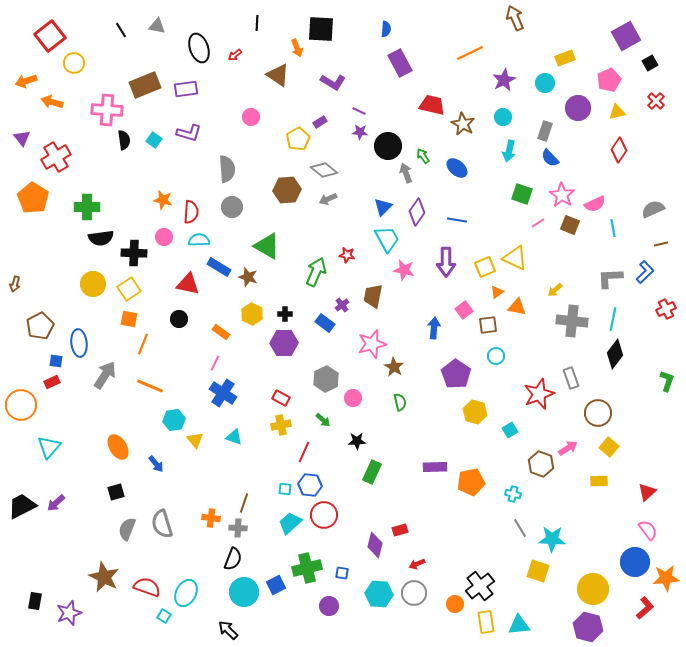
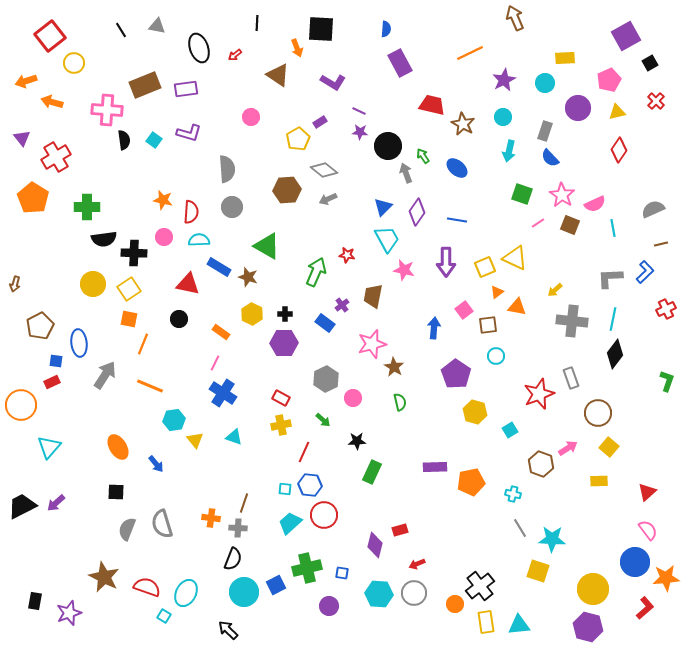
yellow rectangle at (565, 58): rotated 18 degrees clockwise
black semicircle at (101, 238): moved 3 px right, 1 px down
black square at (116, 492): rotated 18 degrees clockwise
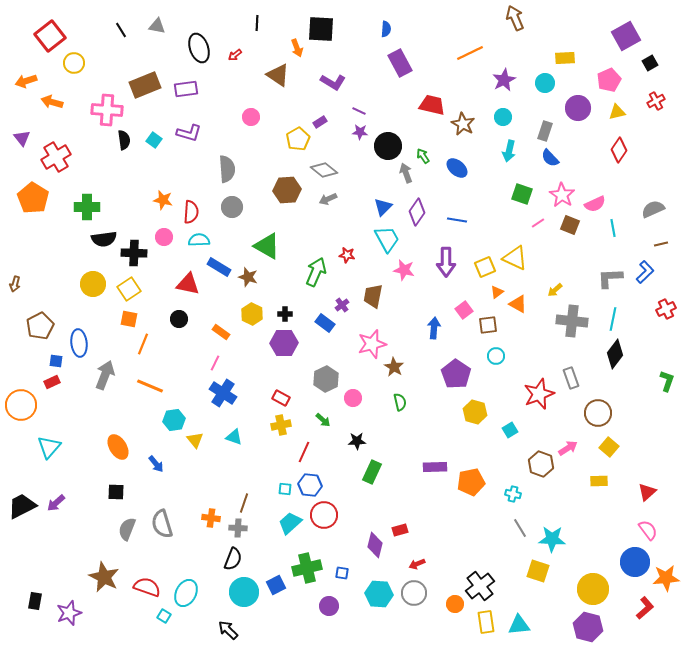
red cross at (656, 101): rotated 18 degrees clockwise
orange triangle at (517, 307): moved 1 px right, 3 px up; rotated 18 degrees clockwise
gray arrow at (105, 375): rotated 12 degrees counterclockwise
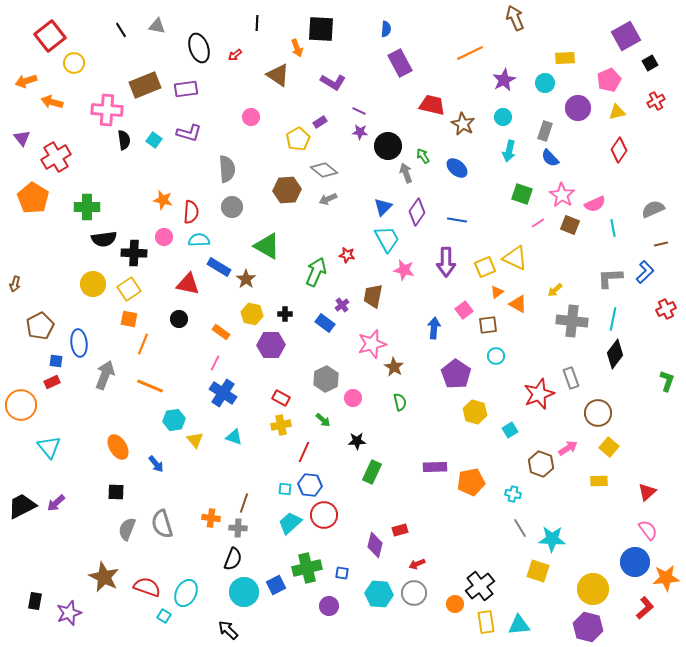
brown star at (248, 277): moved 2 px left, 2 px down; rotated 18 degrees clockwise
yellow hexagon at (252, 314): rotated 15 degrees counterclockwise
purple hexagon at (284, 343): moved 13 px left, 2 px down
cyan triangle at (49, 447): rotated 20 degrees counterclockwise
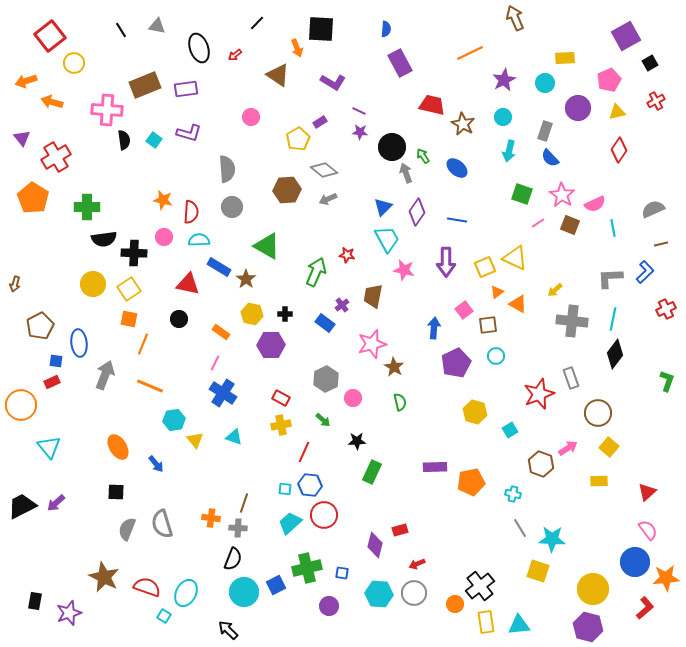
black line at (257, 23): rotated 42 degrees clockwise
black circle at (388, 146): moved 4 px right, 1 px down
purple pentagon at (456, 374): moved 11 px up; rotated 12 degrees clockwise
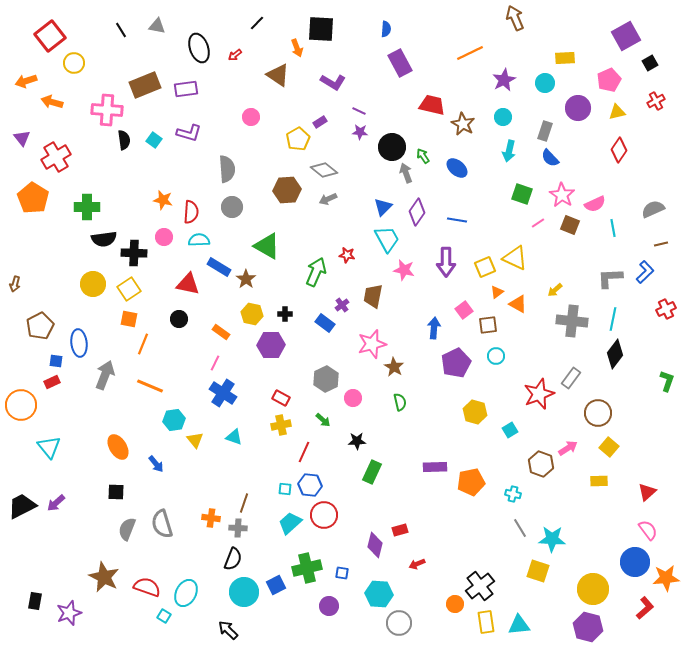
gray rectangle at (571, 378): rotated 55 degrees clockwise
gray circle at (414, 593): moved 15 px left, 30 px down
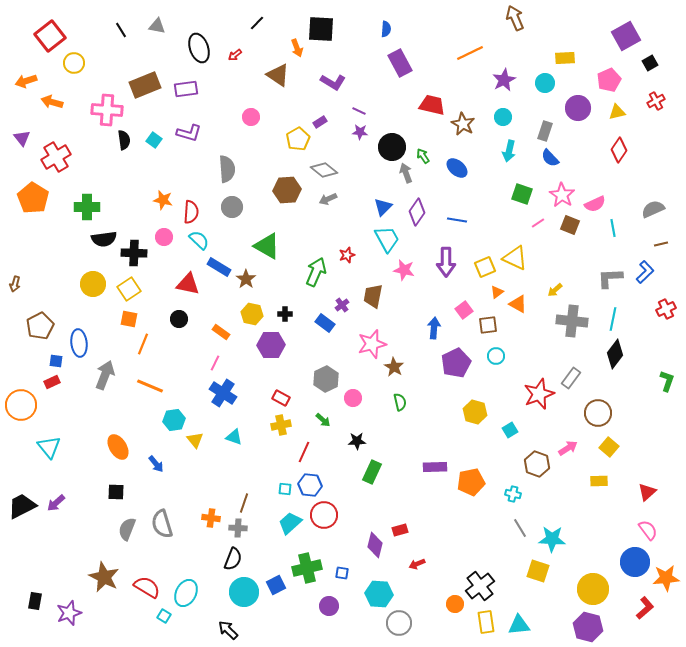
cyan semicircle at (199, 240): rotated 45 degrees clockwise
red star at (347, 255): rotated 28 degrees counterclockwise
brown hexagon at (541, 464): moved 4 px left
red semicircle at (147, 587): rotated 12 degrees clockwise
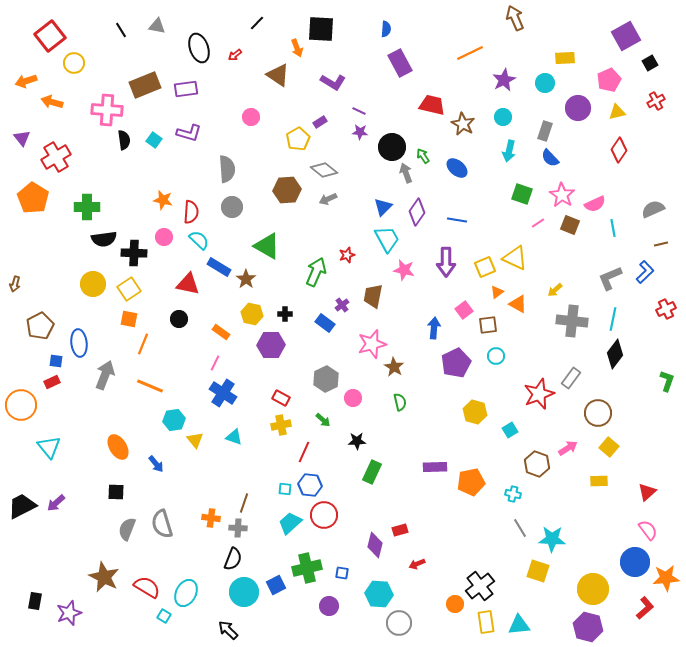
gray L-shape at (610, 278): rotated 20 degrees counterclockwise
